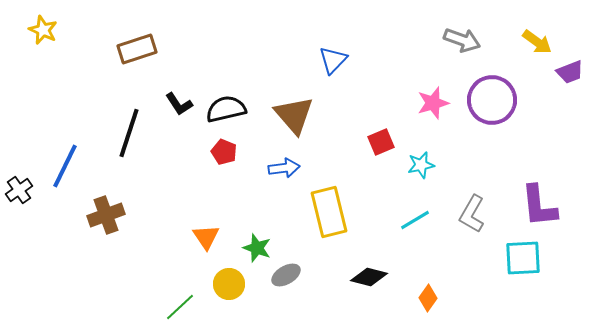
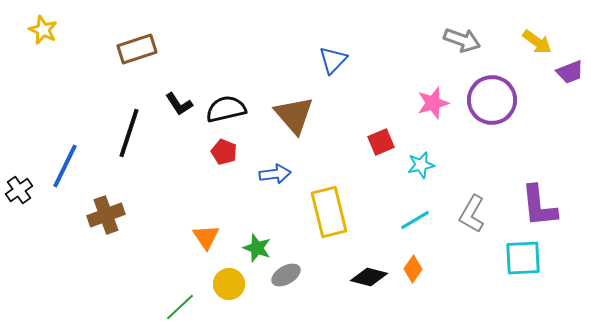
blue arrow: moved 9 px left, 6 px down
orange diamond: moved 15 px left, 29 px up
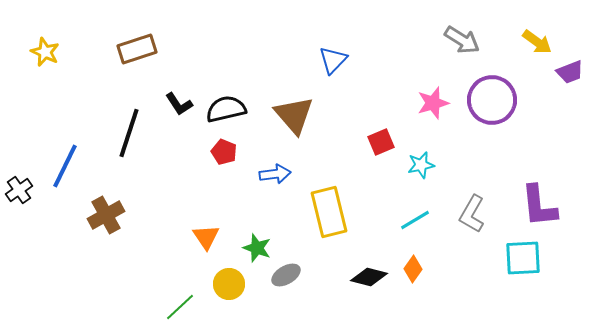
yellow star: moved 2 px right, 22 px down
gray arrow: rotated 12 degrees clockwise
brown cross: rotated 9 degrees counterclockwise
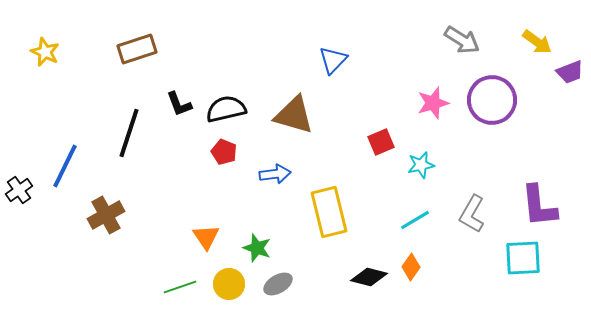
black L-shape: rotated 12 degrees clockwise
brown triangle: rotated 33 degrees counterclockwise
orange diamond: moved 2 px left, 2 px up
gray ellipse: moved 8 px left, 9 px down
green line: moved 20 px up; rotated 24 degrees clockwise
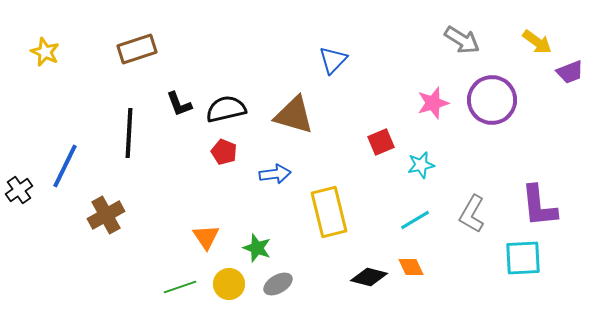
black line: rotated 15 degrees counterclockwise
orange diamond: rotated 60 degrees counterclockwise
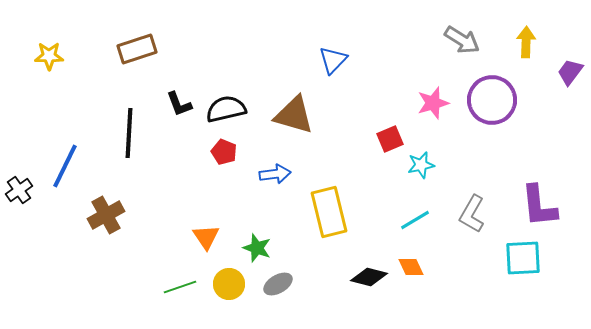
yellow arrow: moved 11 px left; rotated 124 degrees counterclockwise
yellow star: moved 4 px right, 4 px down; rotated 24 degrees counterclockwise
purple trapezoid: rotated 148 degrees clockwise
red square: moved 9 px right, 3 px up
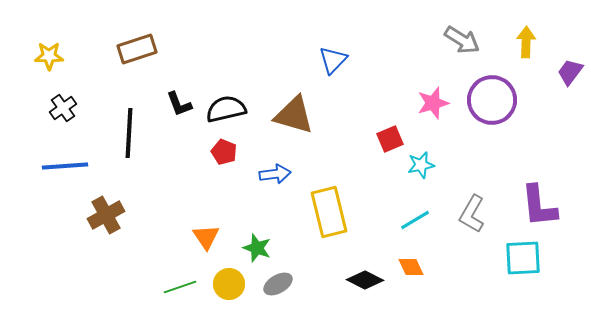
blue line: rotated 60 degrees clockwise
black cross: moved 44 px right, 82 px up
black diamond: moved 4 px left, 3 px down; rotated 12 degrees clockwise
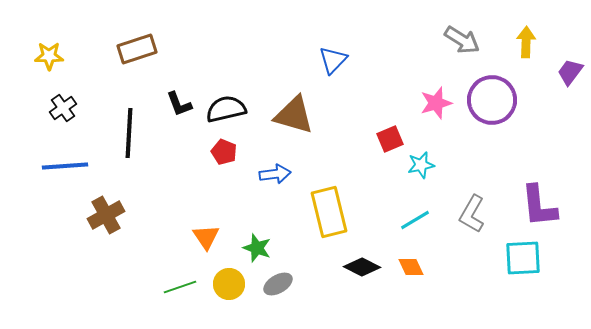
pink star: moved 3 px right
black diamond: moved 3 px left, 13 px up
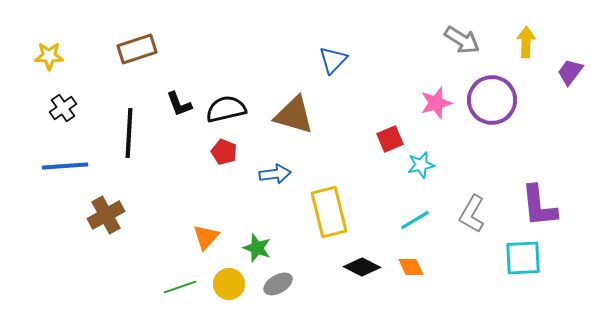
orange triangle: rotated 16 degrees clockwise
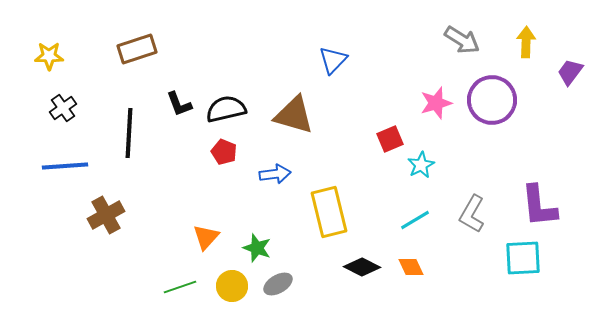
cyan star: rotated 16 degrees counterclockwise
yellow circle: moved 3 px right, 2 px down
